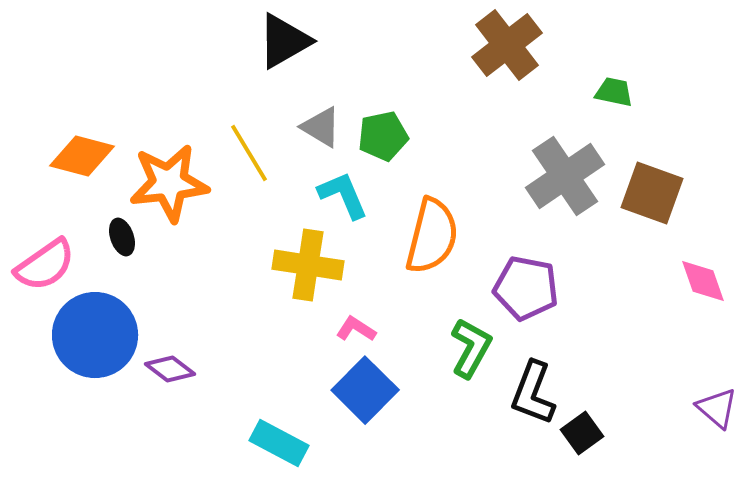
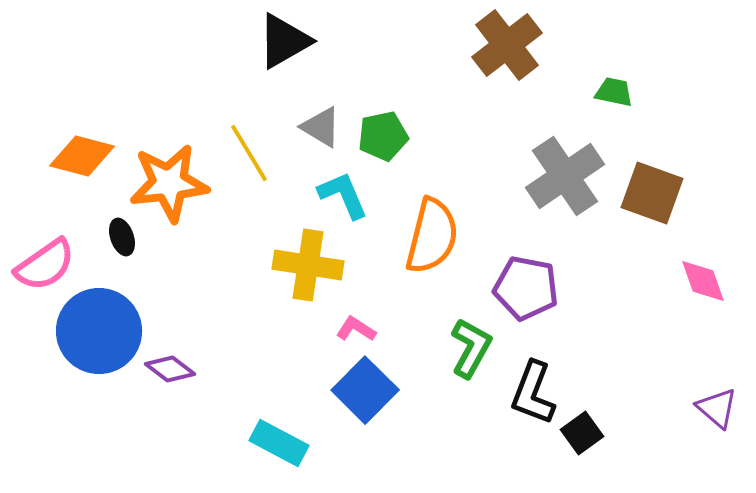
blue circle: moved 4 px right, 4 px up
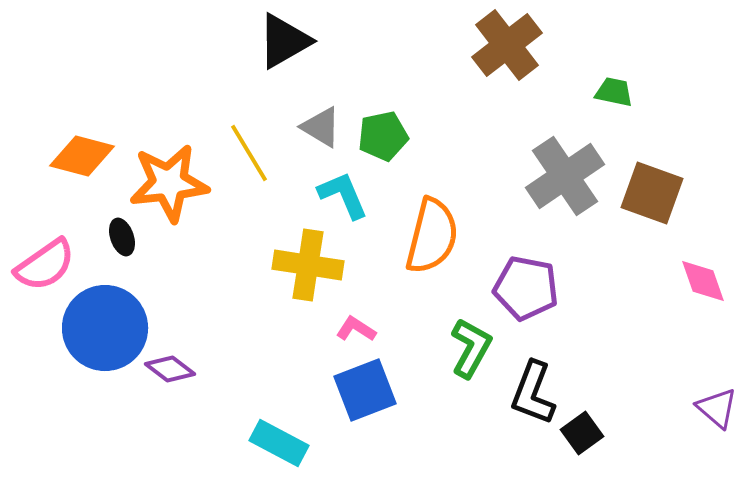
blue circle: moved 6 px right, 3 px up
blue square: rotated 24 degrees clockwise
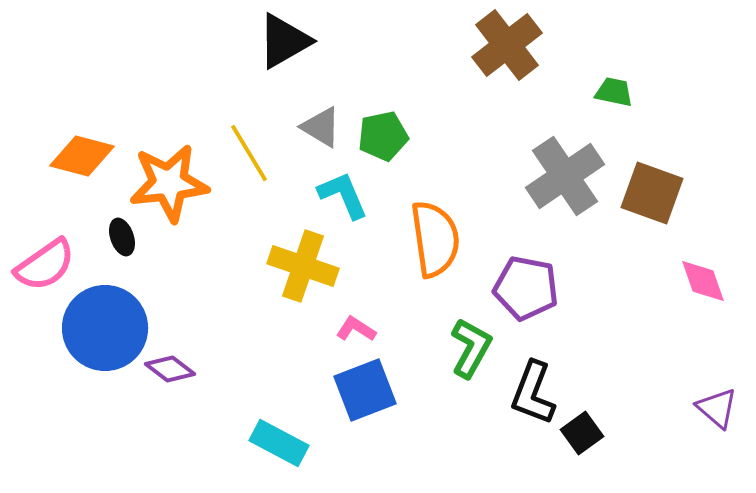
orange semicircle: moved 3 px right, 3 px down; rotated 22 degrees counterclockwise
yellow cross: moved 5 px left, 1 px down; rotated 10 degrees clockwise
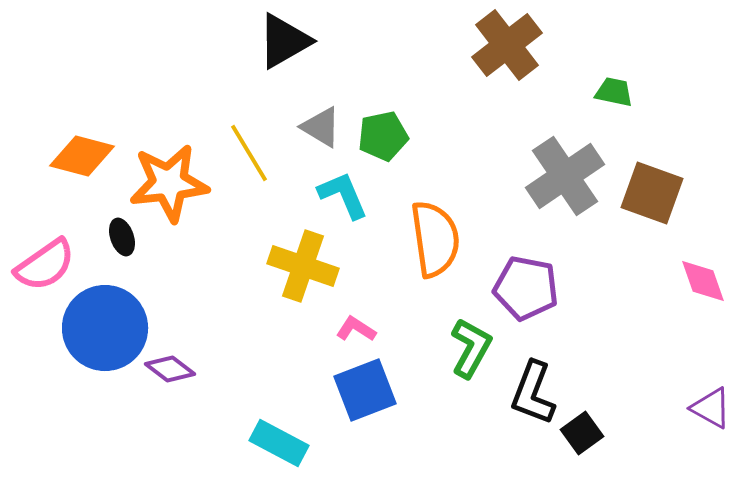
purple triangle: moved 6 px left; rotated 12 degrees counterclockwise
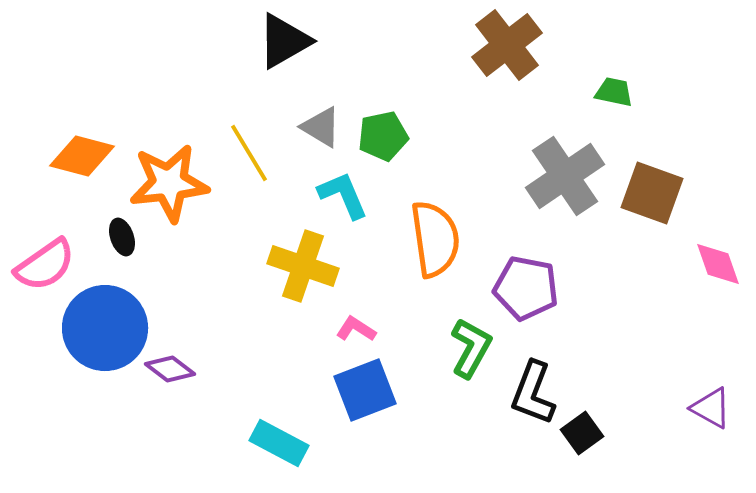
pink diamond: moved 15 px right, 17 px up
